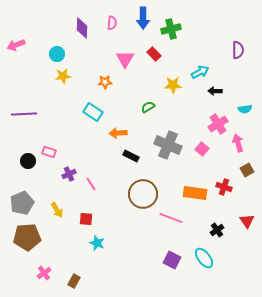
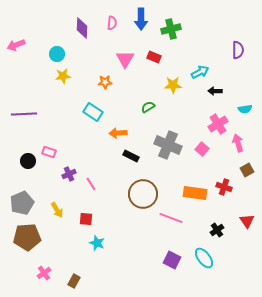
blue arrow at (143, 18): moved 2 px left, 1 px down
red rectangle at (154, 54): moved 3 px down; rotated 24 degrees counterclockwise
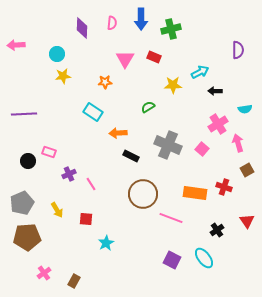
pink arrow at (16, 45): rotated 18 degrees clockwise
cyan star at (97, 243): moved 9 px right; rotated 21 degrees clockwise
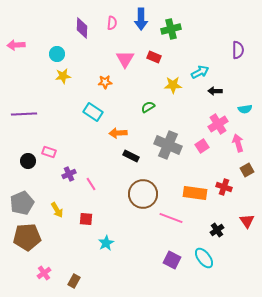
pink square at (202, 149): moved 3 px up; rotated 16 degrees clockwise
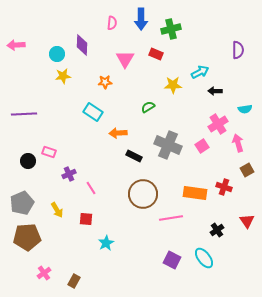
purple diamond at (82, 28): moved 17 px down
red rectangle at (154, 57): moved 2 px right, 3 px up
black rectangle at (131, 156): moved 3 px right
pink line at (91, 184): moved 4 px down
pink line at (171, 218): rotated 30 degrees counterclockwise
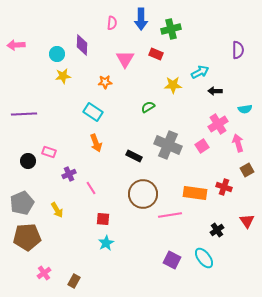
orange arrow at (118, 133): moved 22 px left, 10 px down; rotated 108 degrees counterclockwise
pink line at (171, 218): moved 1 px left, 3 px up
red square at (86, 219): moved 17 px right
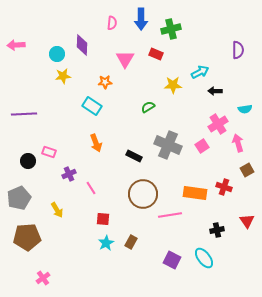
cyan rectangle at (93, 112): moved 1 px left, 6 px up
gray pentagon at (22, 203): moved 3 px left, 5 px up
black cross at (217, 230): rotated 24 degrees clockwise
pink cross at (44, 273): moved 1 px left, 5 px down
brown rectangle at (74, 281): moved 57 px right, 39 px up
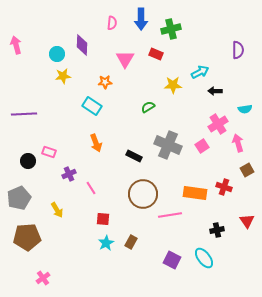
pink arrow at (16, 45): rotated 78 degrees clockwise
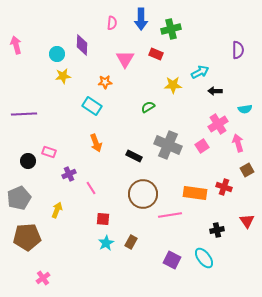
yellow arrow at (57, 210): rotated 126 degrees counterclockwise
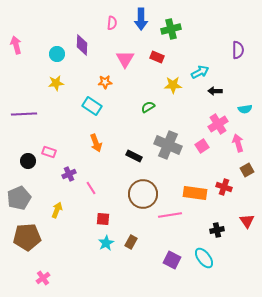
red rectangle at (156, 54): moved 1 px right, 3 px down
yellow star at (63, 76): moved 7 px left, 7 px down
